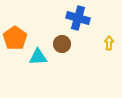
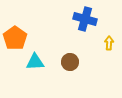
blue cross: moved 7 px right, 1 px down
brown circle: moved 8 px right, 18 px down
cyan triangle: moved 3 px left, 5 px down
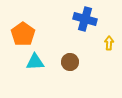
orange pentagon: moved 8 px right, 4 px up
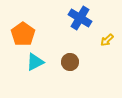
blue cross: moved 5 px left, 1 px up; rotated 15 degrees clockwise
yellow arrow: moved 2 px left, 3 px up; rotated 136 degrees counterclockwise
cyan triangle: rotated 24 degrees counterclockwise
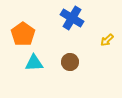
blue cross: moved 8 px left
cyan triangle: moved 1 px left, 1 px down; rotated 24 degrees clockwise
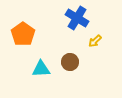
blue cross: moved 5 px right
yellow arrow: moved 12 px left, 1 px down
cyan triangle: moved 7 px right, 6 px down
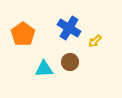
blue cross: moved 8 px left, 10 px down
cyan triangle: moved 3 px right
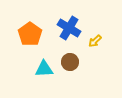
orange pentagon: moved 7 px right
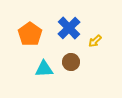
blue cross: rotated 15 degrees clockwise
brown circle: moved 1 px right
